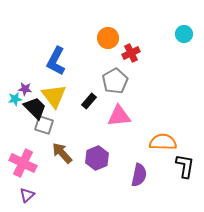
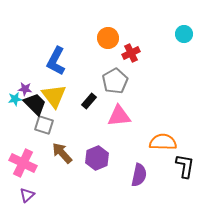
black trapezoid: moved 4 px up
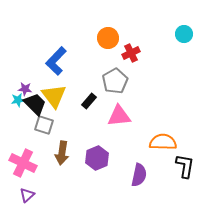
blue L-shape: rotated 16 degrees clockwise
cyan star: moved 3 px right, 1 px down
brown arrow: rotated 130 degrees counterclockwise
